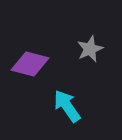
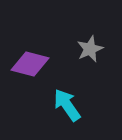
cyan arrow: moved 1 px up
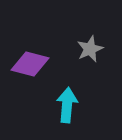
cyan arrow: rotated 40 degrees clockwise
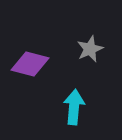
cyan arrow: moved 7 px right, 2 px down
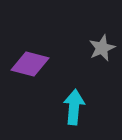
gray star: moved 12 px right, 1 px up
